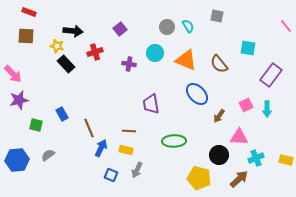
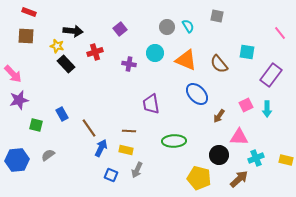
pink line at (286, 26): moved 6 px left, 7 px down
cyan square at (248, 48): moved 1 px left, 4 px down
brown line at (89, 128): rotated 12 degrees counterclockwise
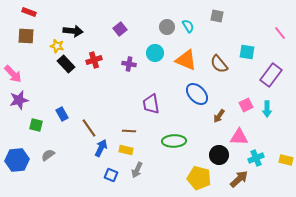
red cross at (95, 52): moved 1 px left, 8 px down
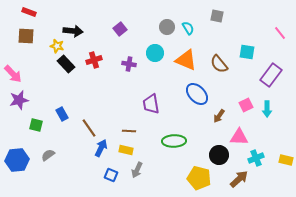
cyan semicircle at (188, 26): moved 2 px down
